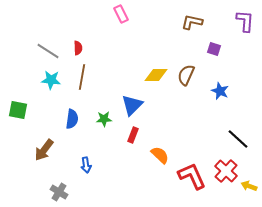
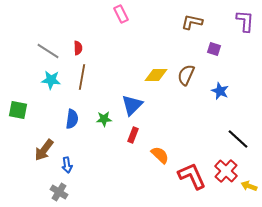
blue arrow: moved 19 px left
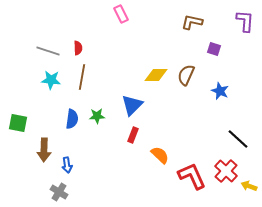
gray line: rotated 15 degrees counterclockwise
green square: moved 13 px down
green star: moved 7 px left, 3 px up
brown arrow: rotated 35 degrees counterclockwise
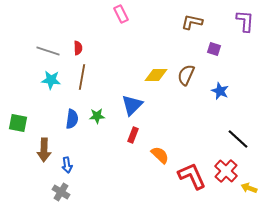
yellow arrow: moved 2 px down
gray cross: moved 2 px right
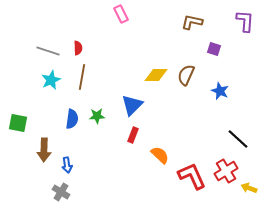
cyan star: rotated 30 degrees counterclockwise
red cross: rotated 15 degrees clockwise
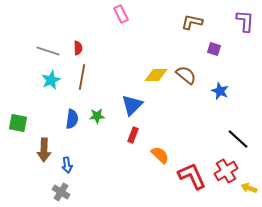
brown semicircle: rotated 105 degrees clockwise
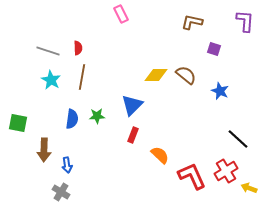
cyan star: rotated 18 degrees counterclockwise
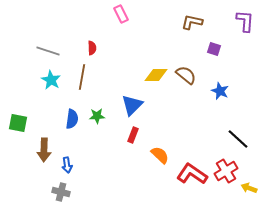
red semicircle: moved 14 px right
red L-shape: moved 2 px up; rotated 32 degrees counterclockwise
gray cross: rotated 18 degrees counterclockwise
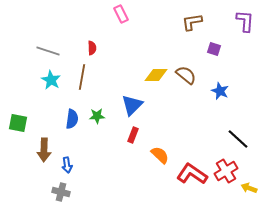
brown L-shape: rotated 20 degrees counterclockwise
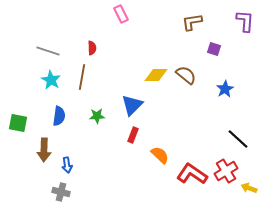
blue star: moved 5 px right, 2 px up; rotated 18 degrees clockwise
blue semicircle: moved 13 px left, 3 px up
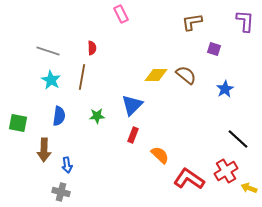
red L-shape: moved 3 px left, 5 px down
